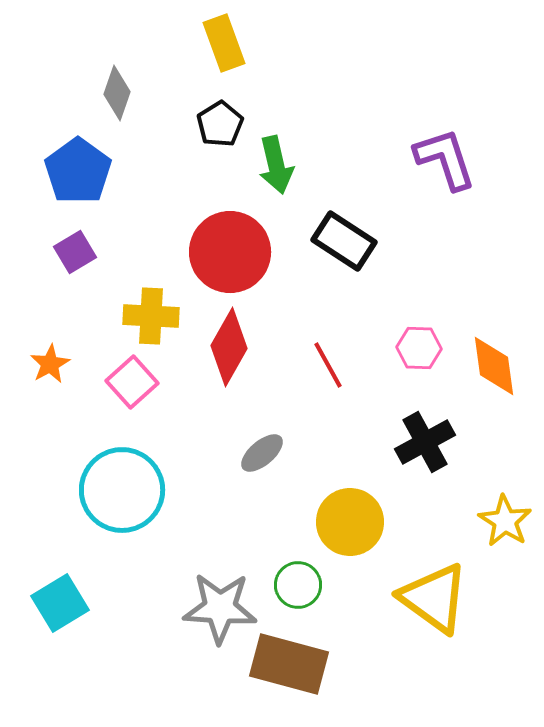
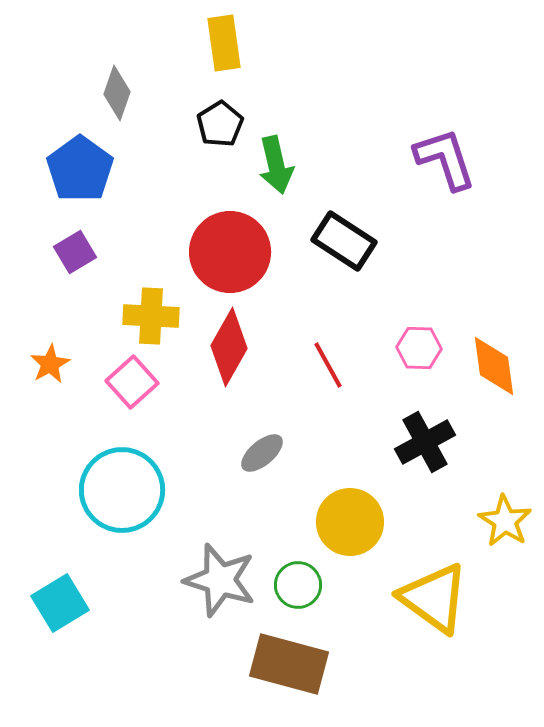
yellow rectangle: rotated 12 degrees clockwise
blue pentagon: moved 2 px right, 2 px up
gray star: moved 28 px up; rotated 14 degrees clockwise
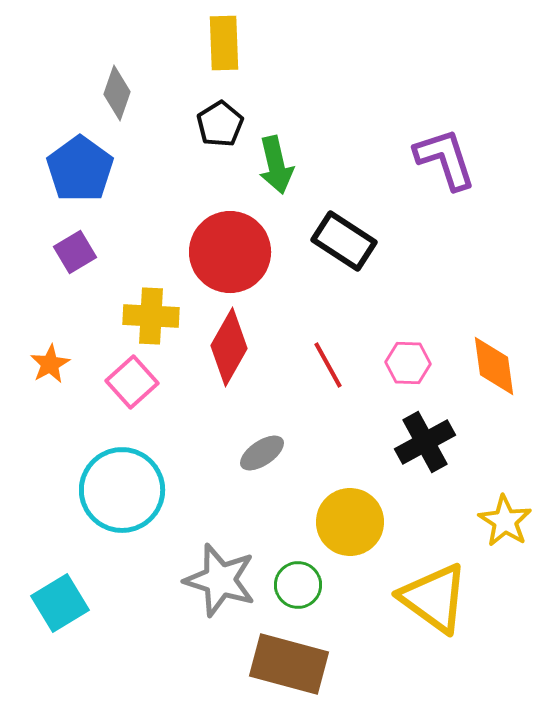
yellow rectangle: rotated 6 degrees clockwise
pink hexagon: moved 11 px left, 15 px down
gray ellipse: rotated 6 degrees clockwise
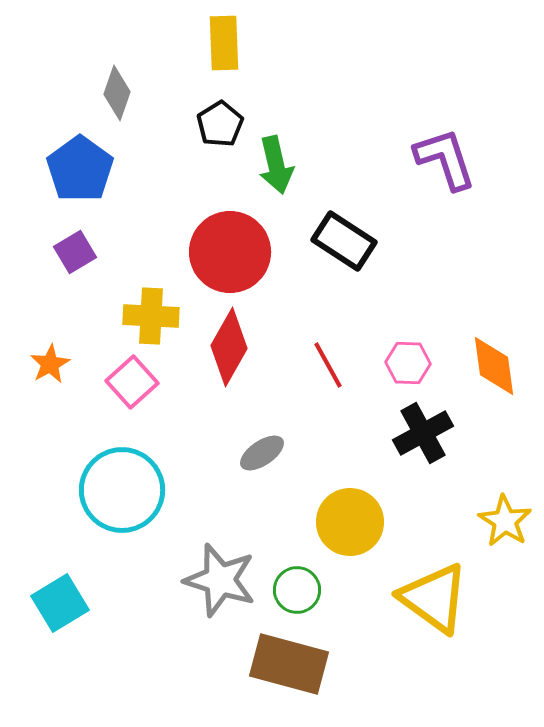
black cross: moved 2 px left, 9 px up
green circle: moved 1 px left, 5 px down
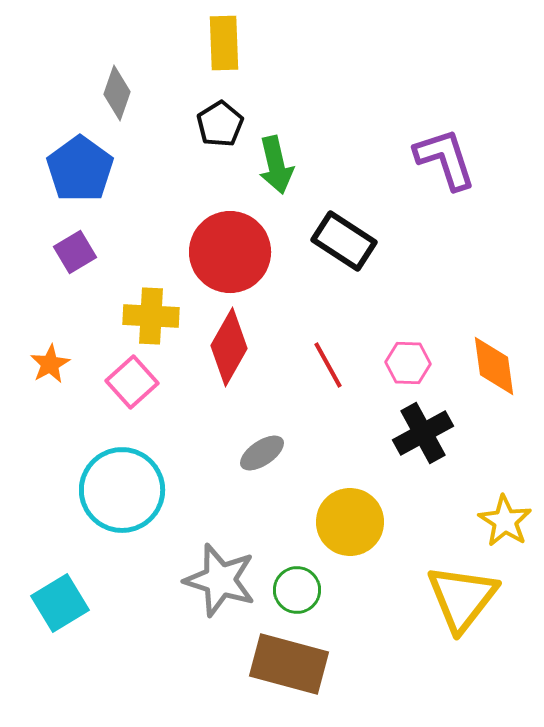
yellow triangle: moved 28 px right; rotated 32 degrees clockwise
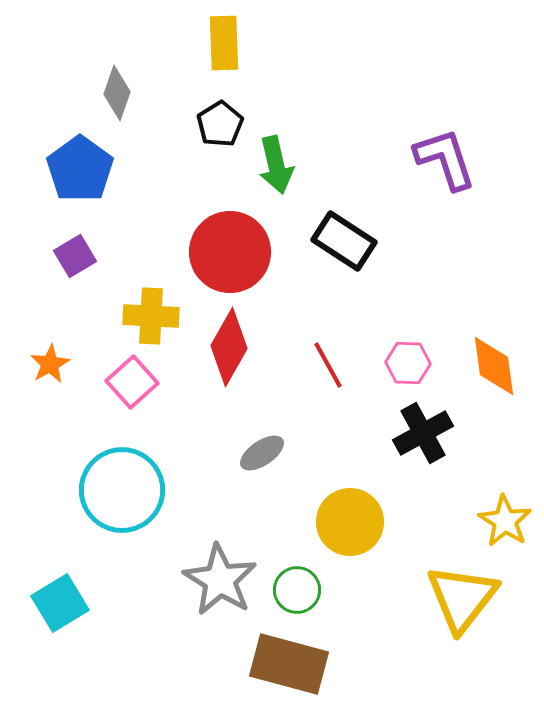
purple square: moved 4 px down
gray star: rotated 14 degrees clockwise
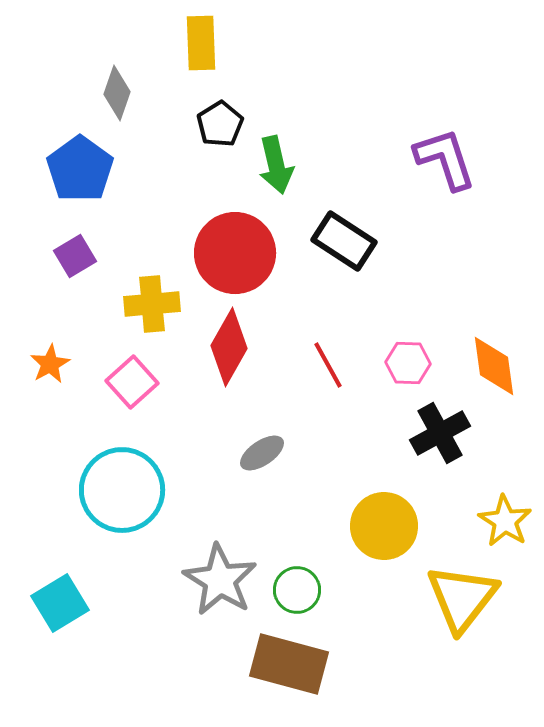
yellow rectangle: moved 23 px left
red circle: moved 5 px right, 1 px down
yellow cross: moved 1 px right, 12 px up; rotated 8 degrees counterclockwise
black cross: moved 17 px right
yellow circle: moved 34 px right, 4 px down
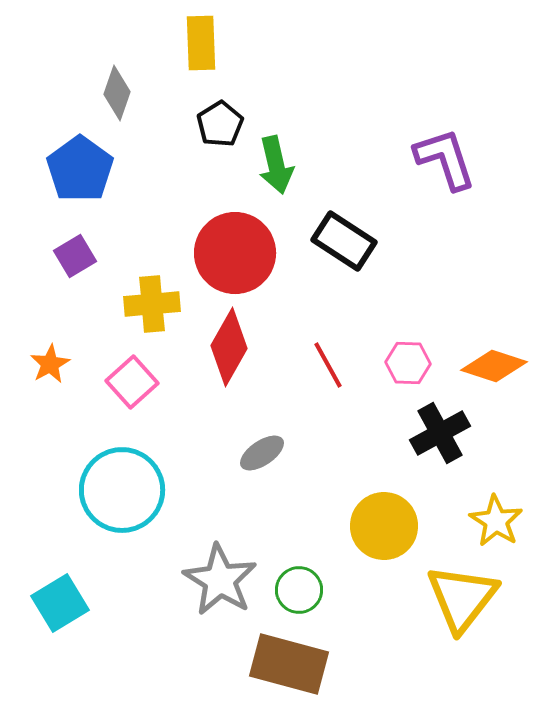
orange diamond: rotated 64 degrees counterclockwise
yellow star: moved 9 px left
green circle: moved 2 px right
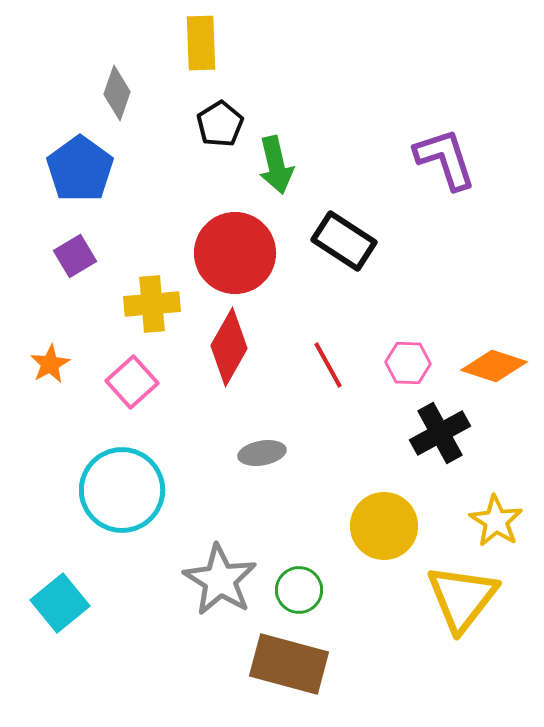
gray ellipse: rotated 24 degrees clockwise
cyan square: rotated 8 degrees counterclockwise
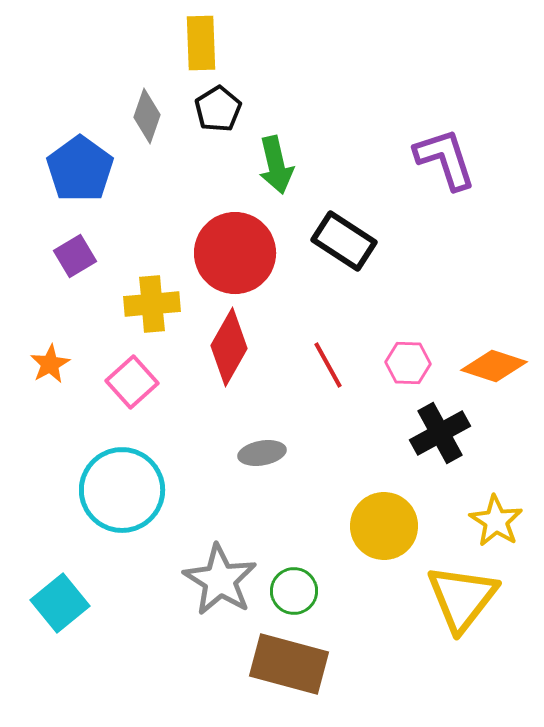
gray diamond: moved 30 px right, 23 px down
black pentagon: moved 2 px left, 15 px up
green circle: moved 5 px left, 1 px down
